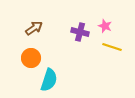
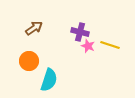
pink star: moved 17 px left, 20 px down
yellow line: moved 2 px left, 2 px up
orange circle: moved 2 px left, 3 px down
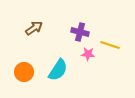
pink star: moved 8 px down; rotated 16 degrees counterclockwise
orange circle: moved 5 px left, 11 px down
cyan semicircle: moved 9 px right, 10 px up; rotated 15 degrees clockwise
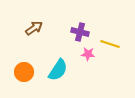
yellow line: moved 1 px up
